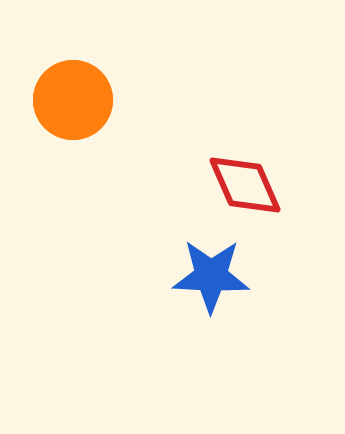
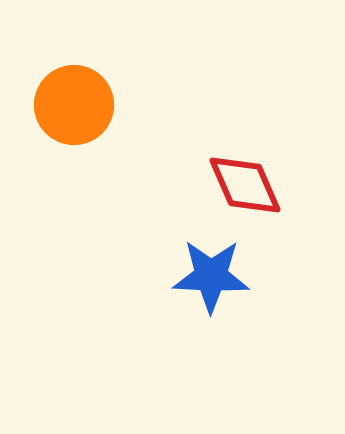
orange circle: moved 1 px right, 5 px down
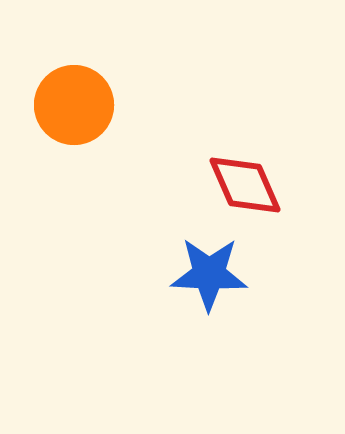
blue star: moved 2 px left, 2 px up
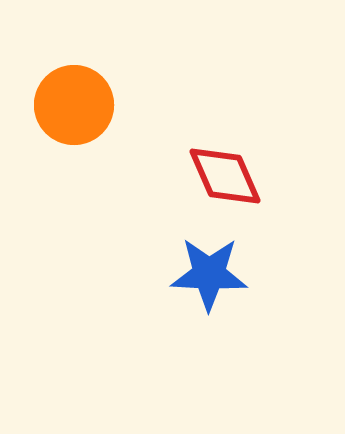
red diamond: moved 20 px left, 9 px up
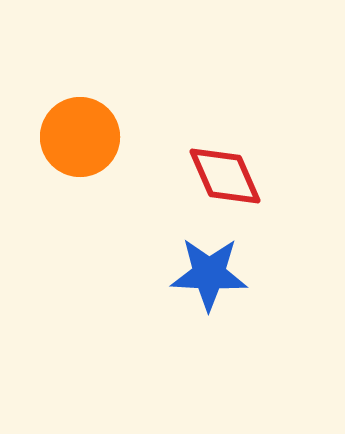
orange circle: moved 6 px right, 32 px down
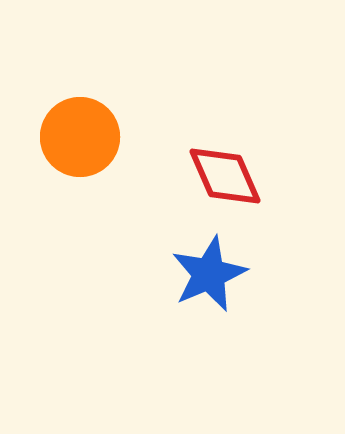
blue star: rotated 26 degrees counterclockwise
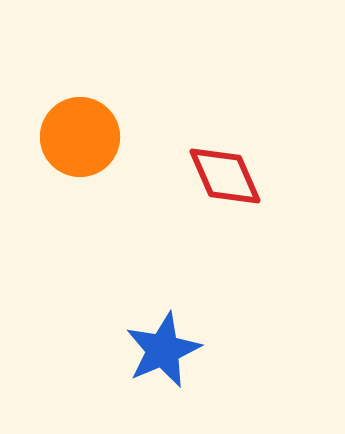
blue star: moved 46 px left, 76 px down
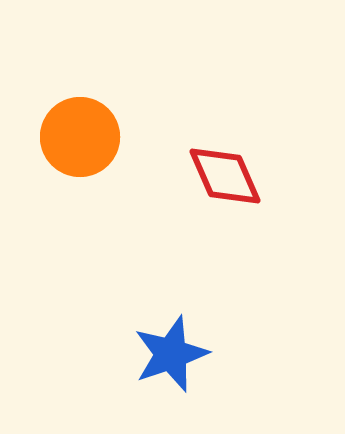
blue star: moved 8 px right, 4 px down; rotated 4 degrees clockwise
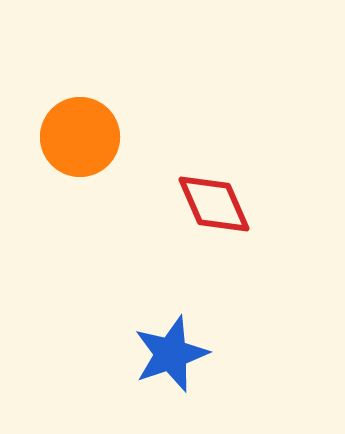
red diamond: moved 11 px left, 28 px down
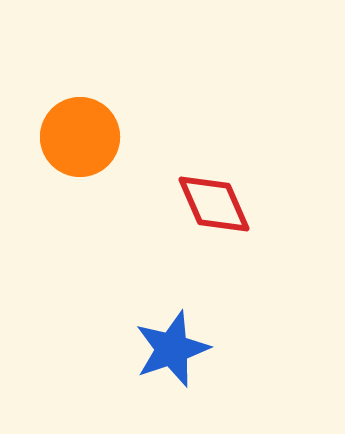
blue star: moved 1 px right, 5 px up
